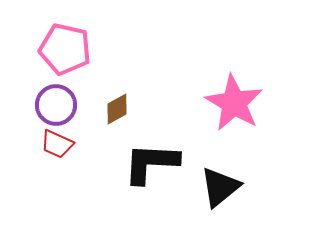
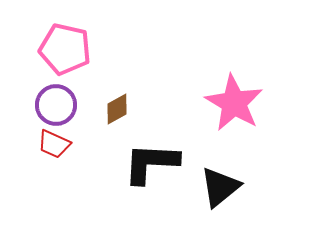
red trapezoid: moved 3 px left
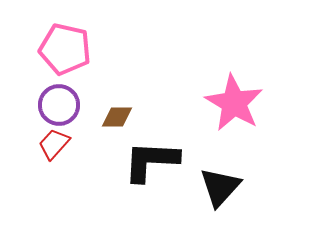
purple circle: moved 3 px right
brown diamond: moved 8 px down; rotated 28 degrees clockwise
red trapezoid: rotated 108 degrees clockwise
black L-shape: moved 2 px up
black triangle: rotated 9 degrees counterclockwise
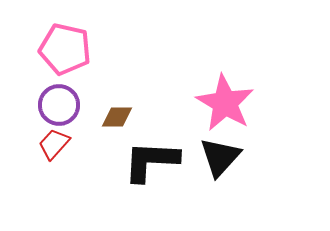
pink star: moved 9 px left
black triangle: moved 30 px up
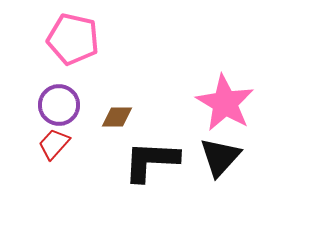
pink pentagon: moved 8 px right, 10 px up
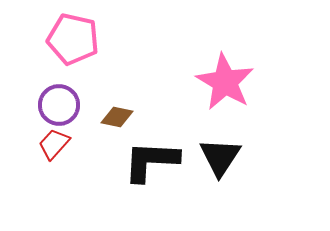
pink star: moved 21 px up
brown diamond: rotated 12 degrees clockwise
black triangle: rotated 9 degrees counterclockwise
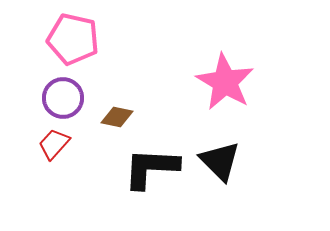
purple circle: moved 4 px right, 7 px up
black triangle: moved 4 px down; rotated 18 degrees counterclockwise
black L-shape: moved 7 px down
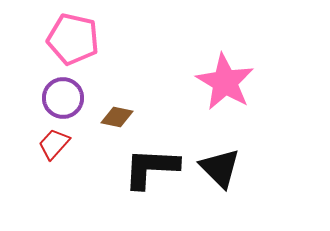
black triangle: moved 7 px down
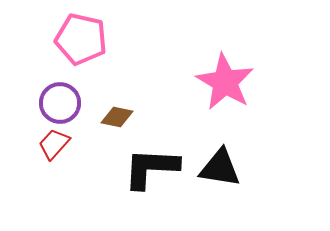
pink pentagon: moved 8 px right
purple circle: moved 3 px left, 5 px down
black triangle: rotated 36 degrees counterclockwise
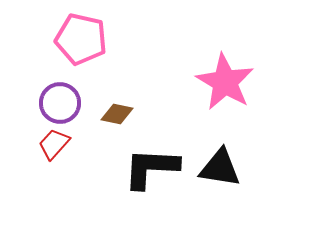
brown diamond: moved 3 px up
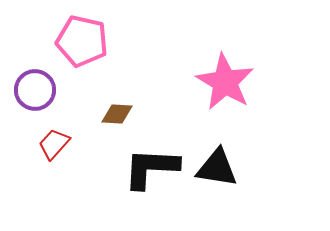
pink pentagon: moved 1 px right, 2 px down
purple circle: moved 25 px left, 13 px up
brown diamond: rotated 8 degrees counterclockwise
black triangle: moved 3 px left
